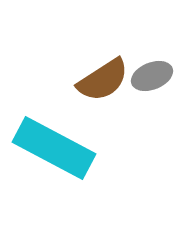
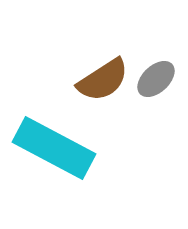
gray ellipse: moved 4 px right, 3 px down; rotated 21 degrees counterclockwise
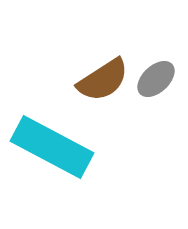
cyan rectangle: moved 2 px left, 1 px up
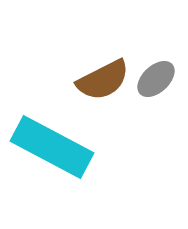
brown semicircle: rotated 6 degrees clockwise
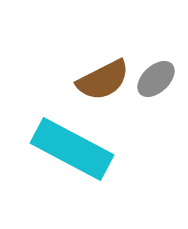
cyan rectangle: moved 20 px right, 2 px down
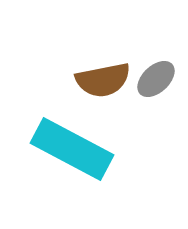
brown semicircle: rotated 16 degrees clockwise
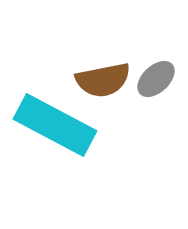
cyan rectangle: moved 17 px left, 24 px up
